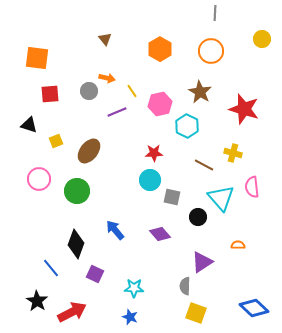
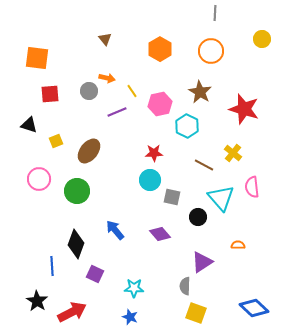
yellow cross at (233, 153): rotated 24 degrees clockwise
blue line at (51, 268): moved 1 px right, 2 px up; rotated 36 degrees clockwise
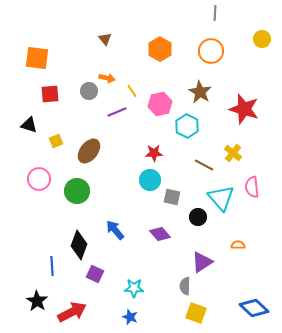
black diamond at (76, 244): moved 3 px right, 1 px down
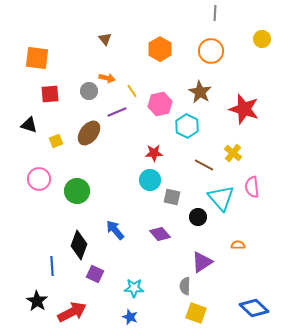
brown ellipse at (89, 151): moved 18 px up
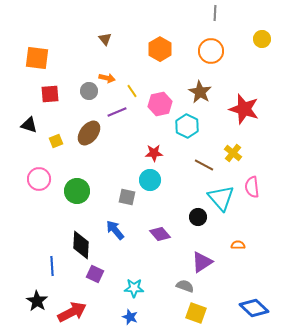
gray square at (172, 197): moved 45 px left
black diamond at (79, 245): moved 2 px right; rotated 16 degrees counterclockwise
gray semicircle at (185, 286): rotated 108 degrees clockwise
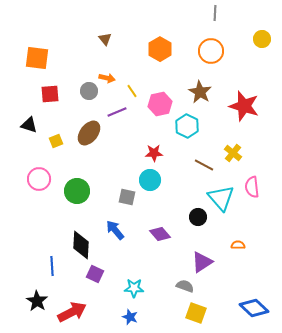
red star at (244, 109): moved 3 px up
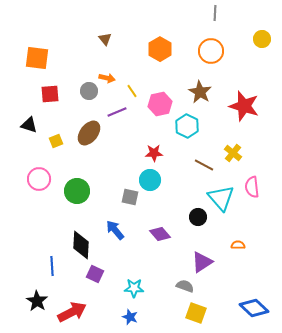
gray square at (127, 197): moved 3 px right
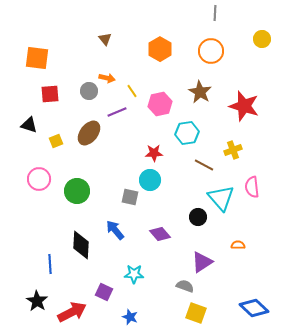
cyan hexagon at (187, 126): moved 7 px down; rotated 25 degrees clockwise
yellow cross at (233, 153): moved 3 px up; rotated 30 degrees clockwise
blue line at (52, 266): moved 2 px left, 2 px up
purple square at (95, 274): moved 9 px right, 18 px down
cyan star at (134, 288): moved 14 px up
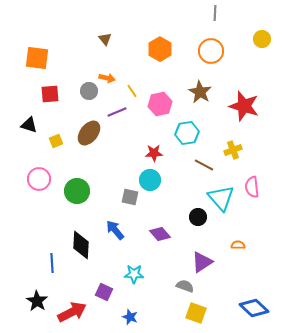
blue line at (50, 264): moved 2 px right, 1 px up
